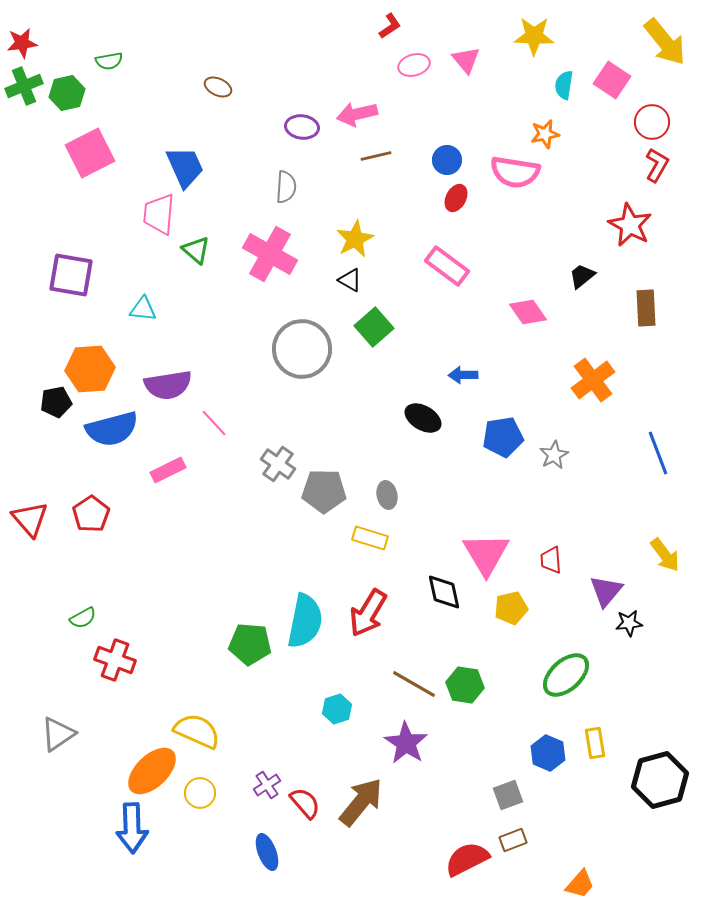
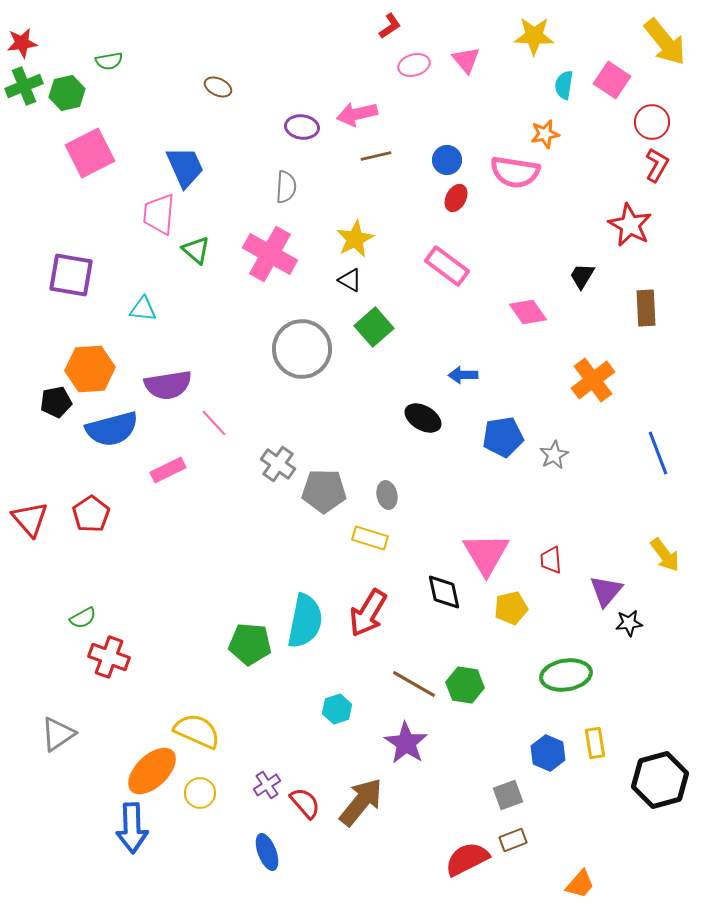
black trapezoid at (582, 276): rotated 20 degrees counterclockwise
red cross at (115, 660): moved 6 px left, 3 px up
green ellipse at (566, 675): rotated 33 degrees clockwise
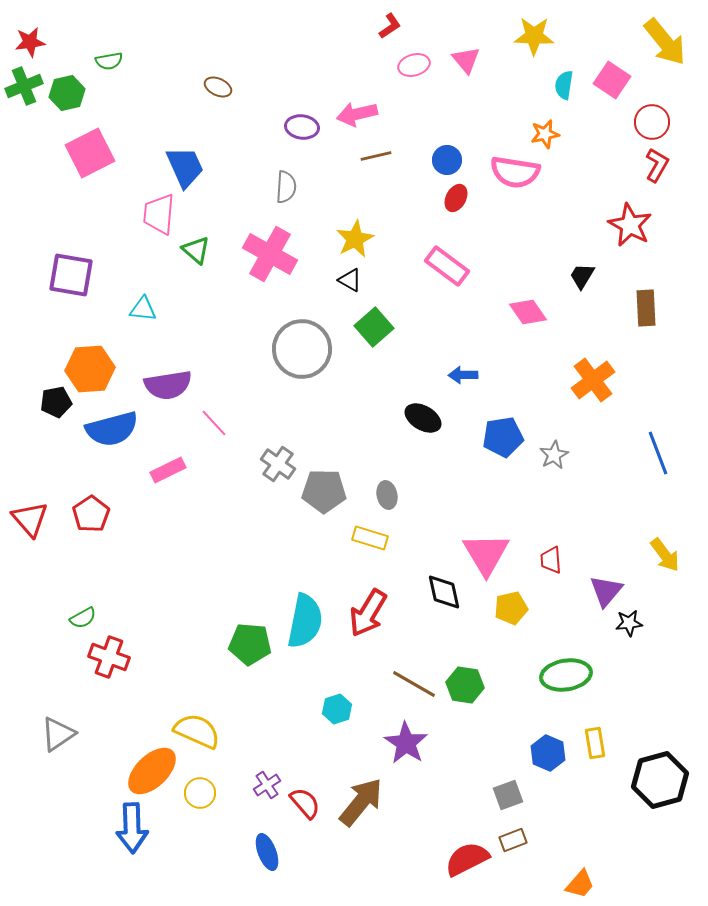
red star at (22, 43): moved 8 px right, 1 px up
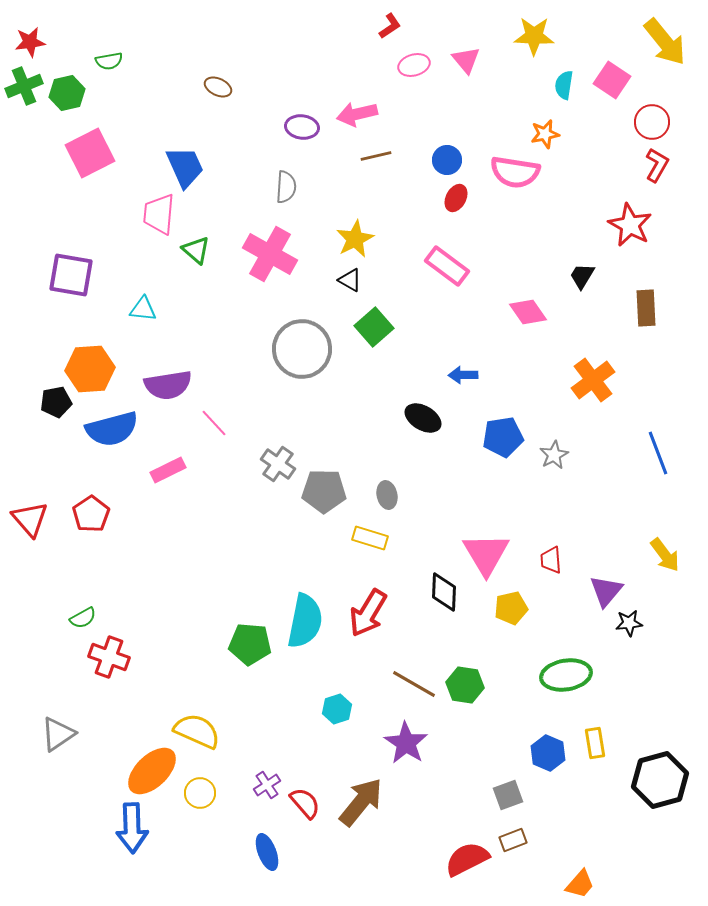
black diamond at (444, 592): rotated 15 degrees clockwise
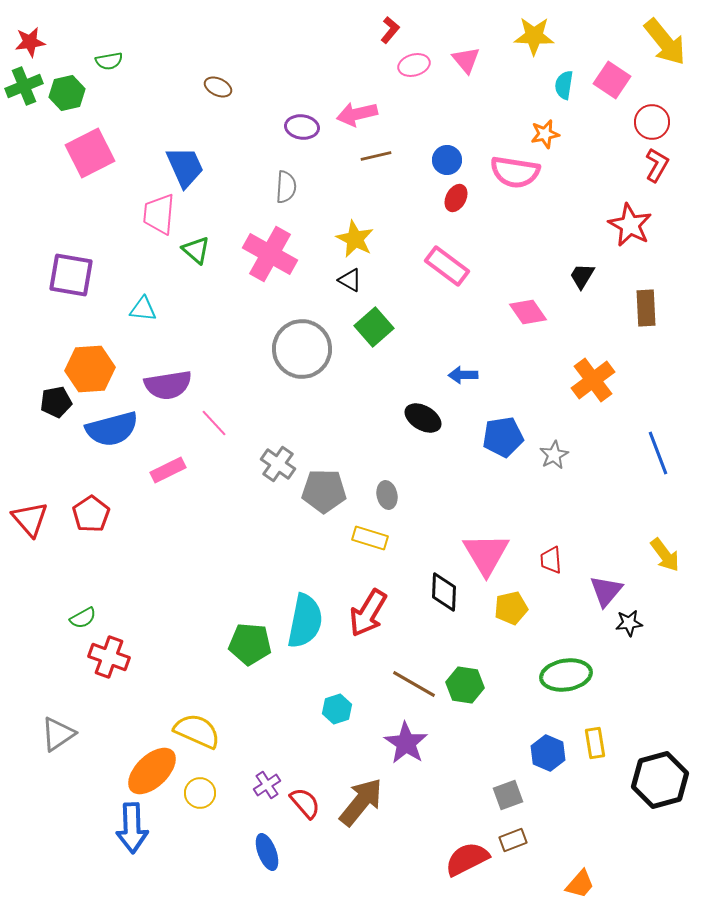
red L-shape at (390, 26): moved 4 px down; rotated 16 degrees counterclockwise
yellow star at (355, 239): rotated 18 degrees counterclockwise
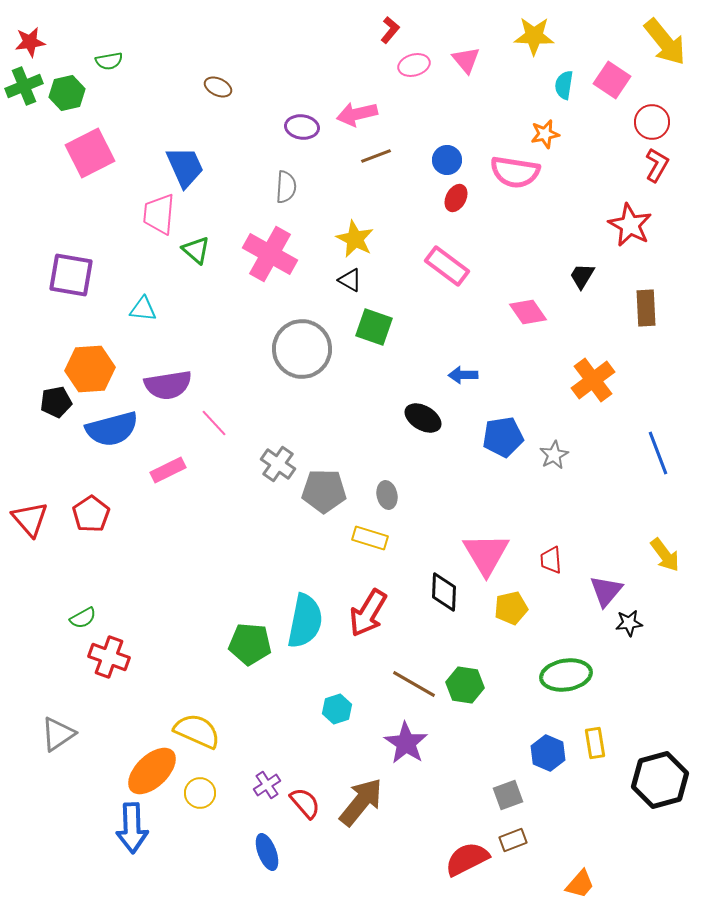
brown line at (376, 156): rotated 8 degrees counterclockwise
green square at (374, 327): rotated 30 degrees counterclockwise
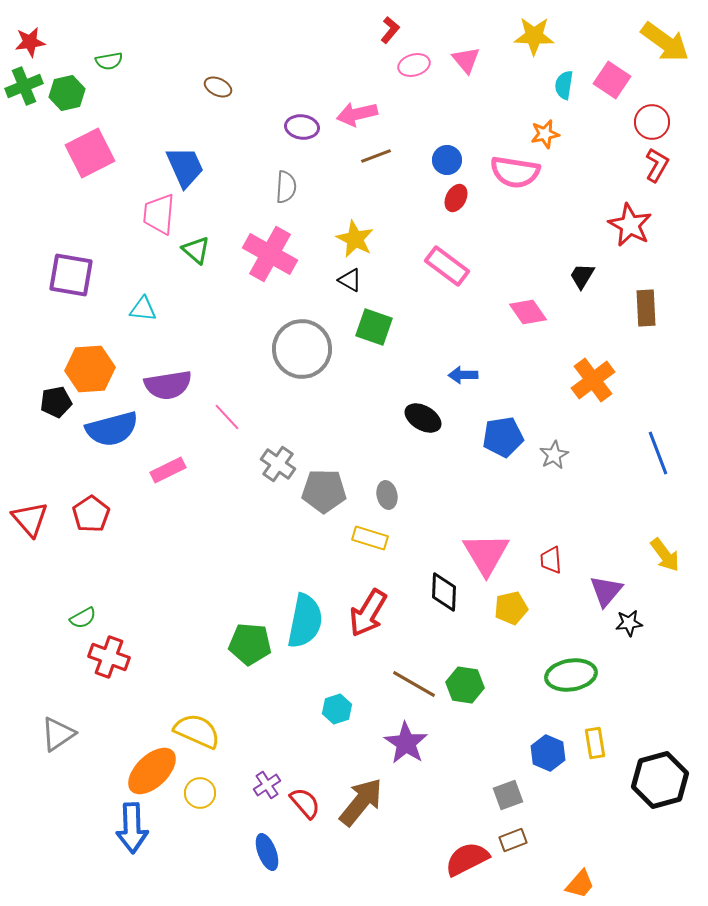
yellow arrow at (665, 42): rotated 15 degrees counterclockwise
pink line at (214, 423): moved 13 px right, 6 px up
green ellipse at (566, 675): moved 5 px right
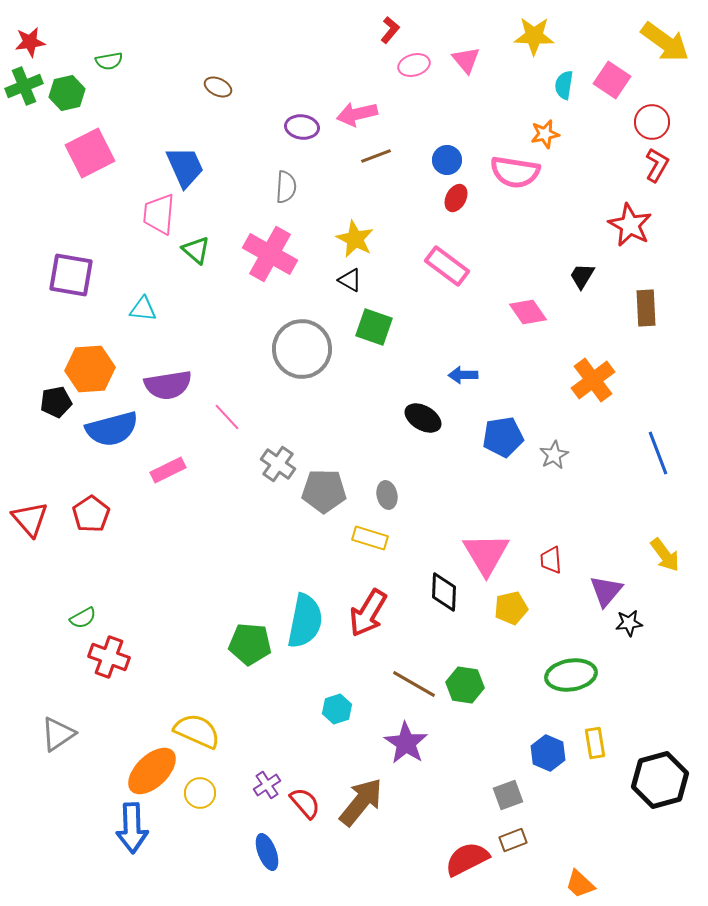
orange trapezoid at (580, 884): rotated 92 degrees clockwise
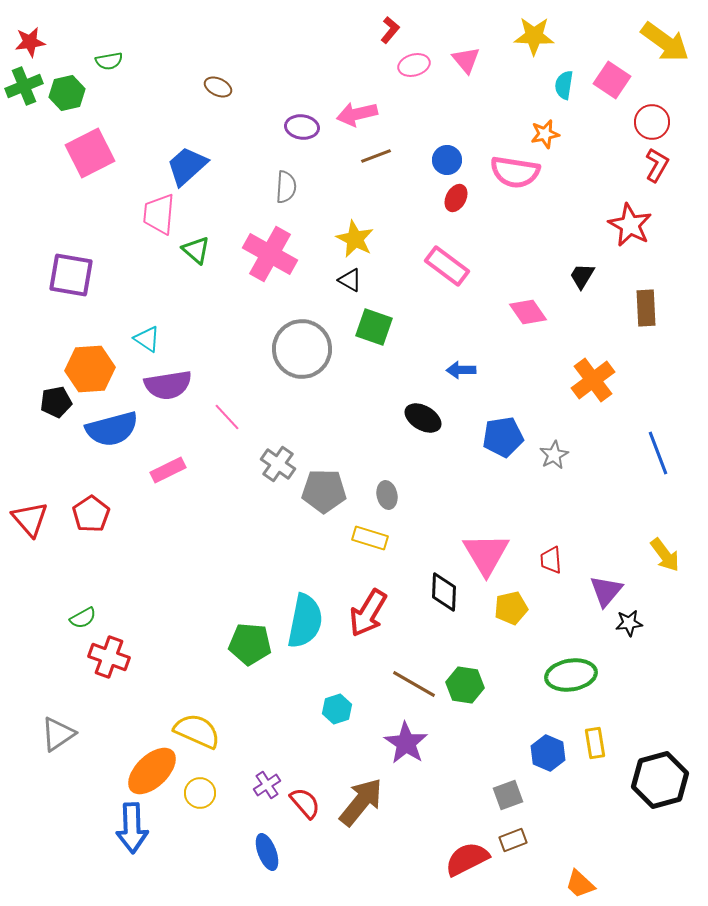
blue trapezoid at (185, 167): moved 2 px right, 1 px up; rotated 108 degrees counterclockwise
cyan triangle at (143, 309): moved 4 px right, 30 px down; rotated 28 degrees clockwise
blue arrow at (463, 375): moved 2 px left, 5 px up
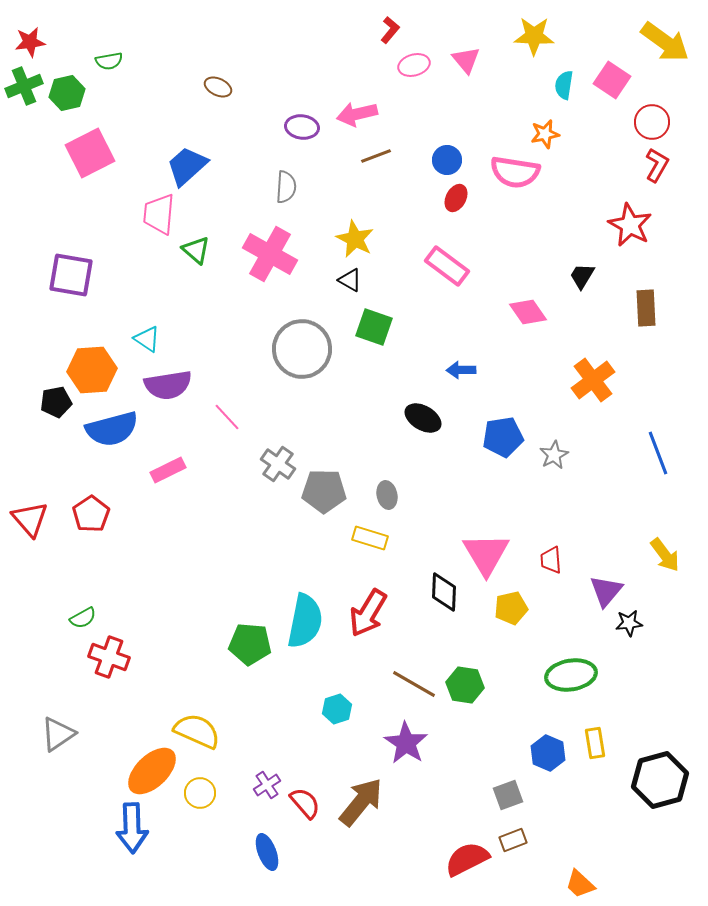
orange hexagon at (90, 369): moved 2 px right, 1 px down
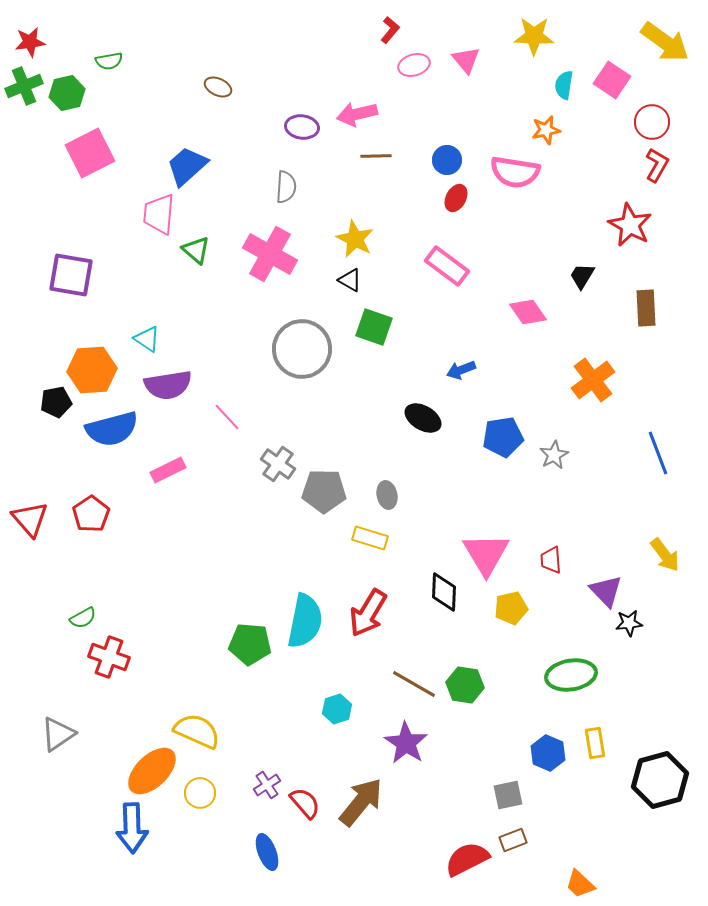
orange star at (545, 134): moved 1 px right, 4 px up
brown line at (376, 156): rotated 20 degrees clockwise
blue arrow at (461, 370): rotated 20 degrees counterclockwise
purple triangle at (606, 591): rotated 24 degrees counterclockwise
gray square at (508, 795): rotated 8 degrees clockwise
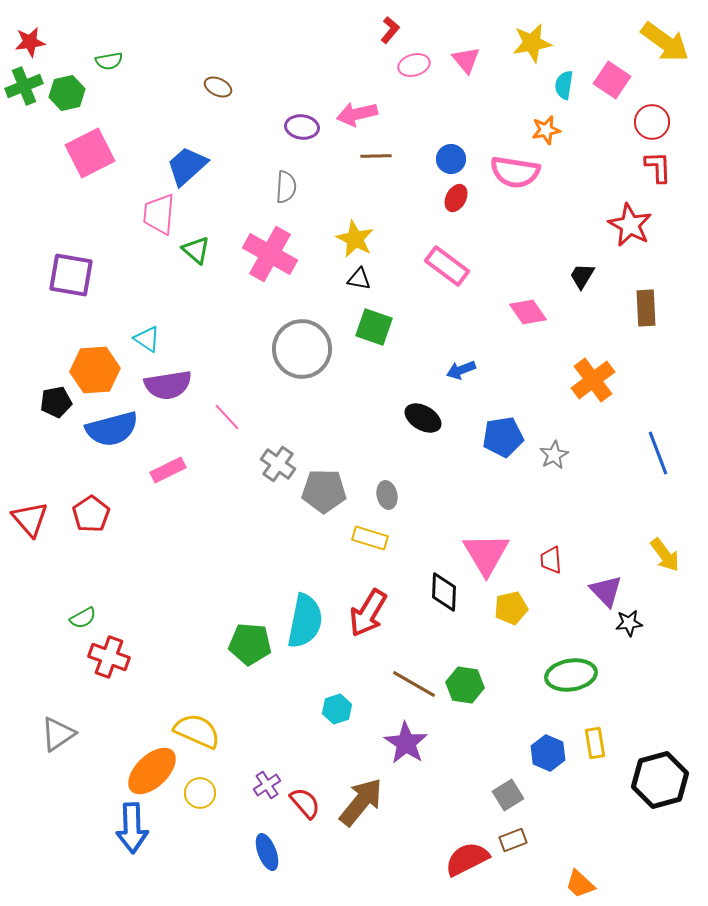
yellow star at (534, 36): moved 2 px left, 7 px down; rotated 12 degrees counterclockwise
blue circle at (447, 160): moved 4 px right, 1 px up
red L-shape at (657, 165): moved 1 px right, 2 px down; rotated 32 degrees counterclockwise
black triangle at (350, 280): moved 9 px right, 1 px up; rotated 20 degrees counterclockwise
orange hexagon at (92, 370): moved 3 px right
gray square at (508, 795): rotated 20 degrees counterclockwise
